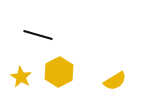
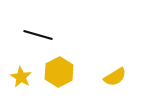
yellow semicircle: moved 4 px up
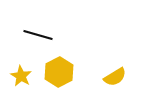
yellow star: moved 1 px up
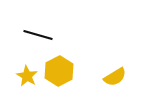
yellow hexagon: moved 1 px up
yellow star: moved 6 px right
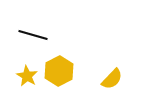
black line: moved 5 px left
yellow semicircle: moved 3 px left, 2 px down; rotated 15 degrees counterclockwise
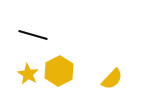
yellow star: moved 1 px right, 2 px up
